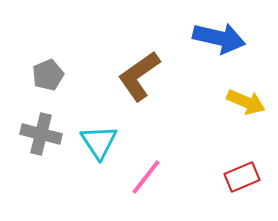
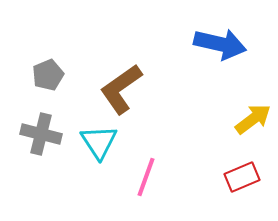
blue arrow: moved 1 px right, 6 px down
brown L-shape: moved 18 px left, 13 px down
yellow arrow: moved 7 px right, 17 px down; rotated 60 degrees counterclockwise
pink line: rotated 18 degrees counterclockwise
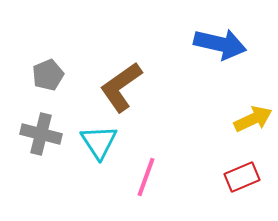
brown L-shape: moved 2 px up
yellow arrow: rotated 12 degrees clockwise
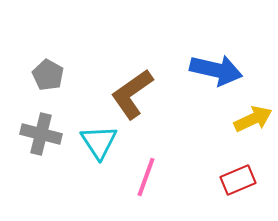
blue arrow: moved 4 px left, 26 px down
gray pentagon: rotated 20 degrees counterclockwise
brown L-shape: moved 11 px right, 7 px down
red rectangle: moved 4 px left, 3 px down
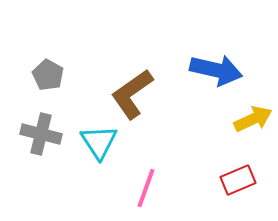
pink line: moved 11 px down
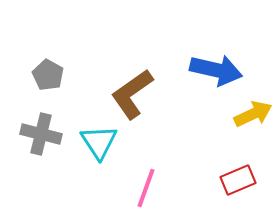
yellow arrow: moved 5 px up
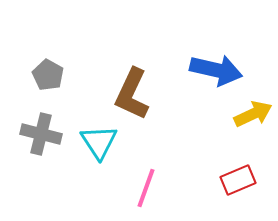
brown L-shape: rotated 30 degrees counterclockwise
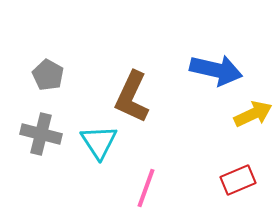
brown L-shape: moved 3 px down
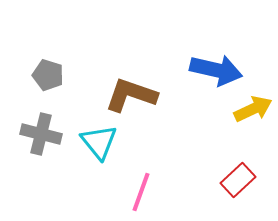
gray pentagon: rotated 12 degrees counterclockwise
brown L-shape: moved 1 px left, 2 px up; rotated 84 degrees clockwise
yellow arrow: moved 5 px up
cyan triangle: rotated 6 degrees counterclockwise
red rectangle: rotated 20 degrees counterclockwise
pink line: moved 5 px left, 4 px down
